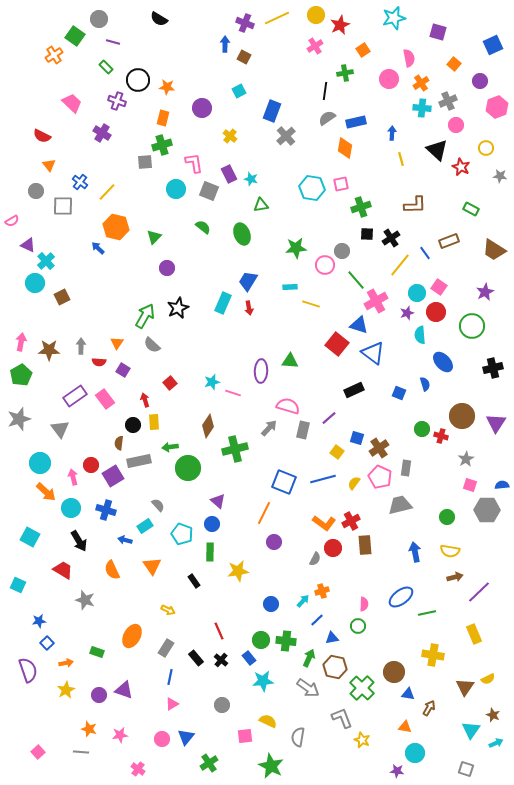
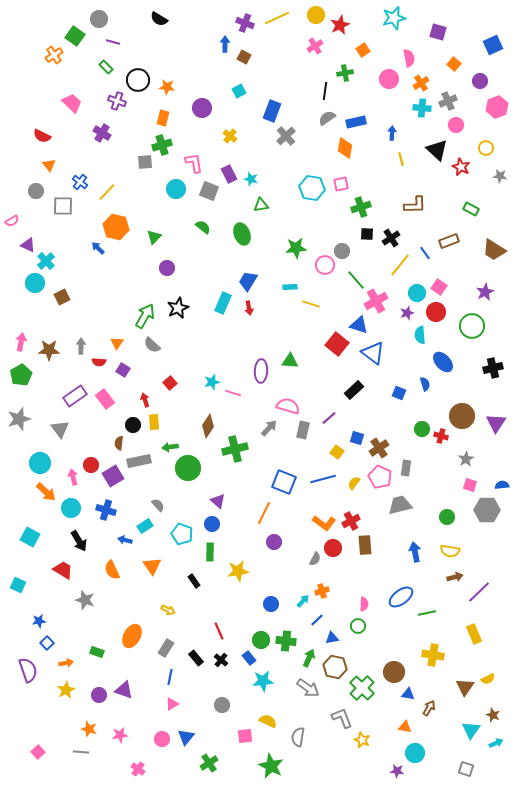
black rectangle at (354, 390): rotated 18 degrees counterclockwise
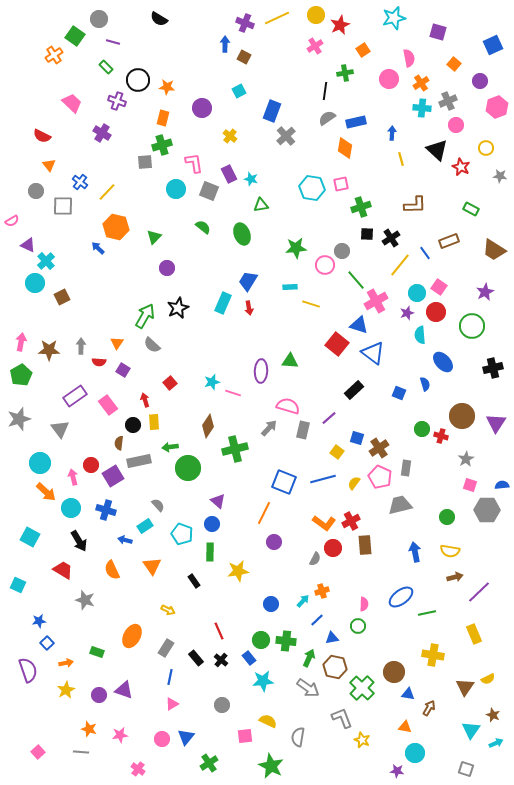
pink rectangle at (105, 399): moved 3 px right, 6 px down
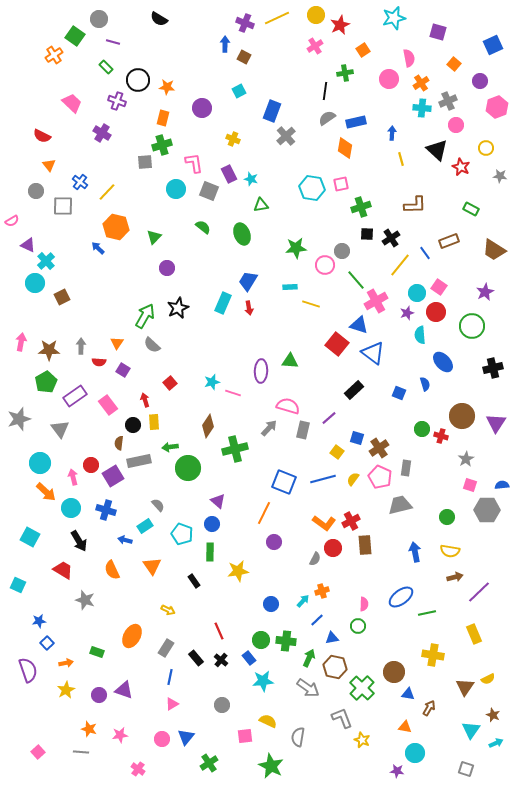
yellow cross at (230, 136): moved 3 px right, 3 px down; rotated 16 degrees counterclockwise
green pentagon at (21, 375): moved 25 px right, 7 px down
yellow semicircle at (354, 483): moved 1 px left, 4 px up
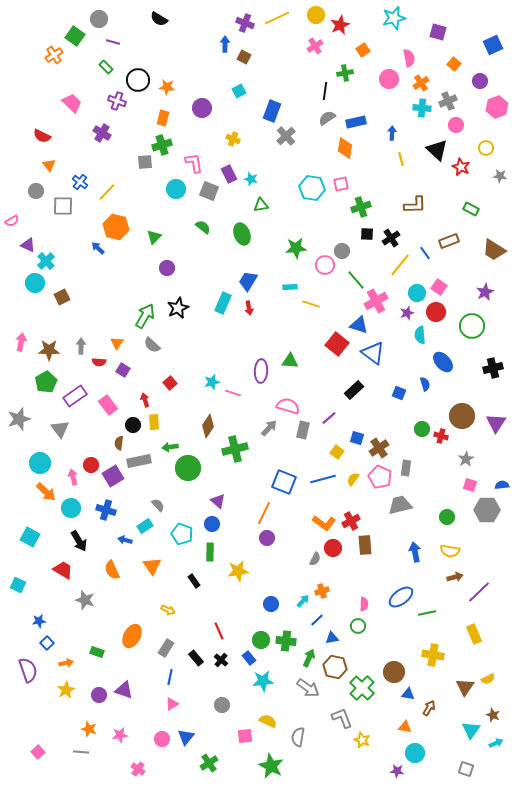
purple circle at (274, 542): moved 7 px left, 4 px up
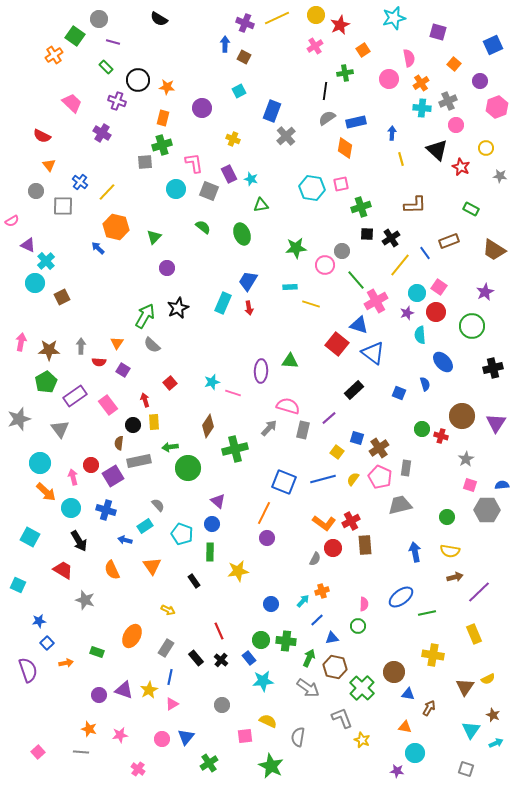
yellow star at (66, 690): moved 83 px right
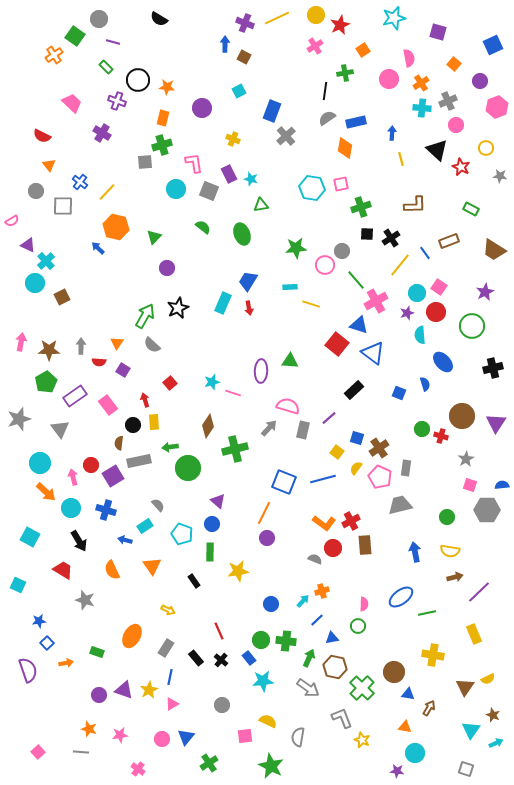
yellow semicircle at (353, 479): moved 3 px right, 11 px up
gray semicircle at (315, 559): rotated 96 degrees counterclockwise
